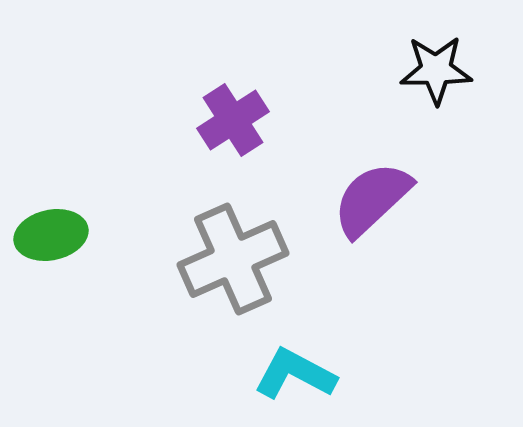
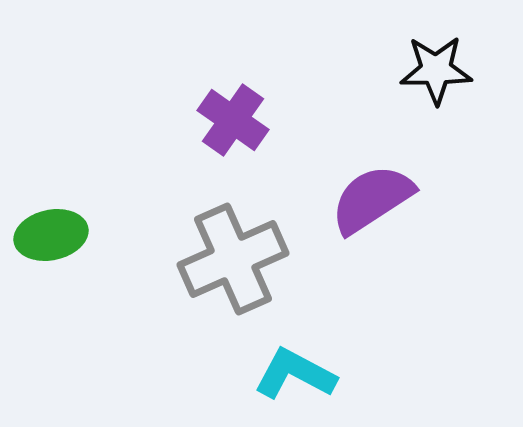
purple cross: rotated 22 degrees counterclockwise
purple semicircle: rotated 10 degrees clockwise
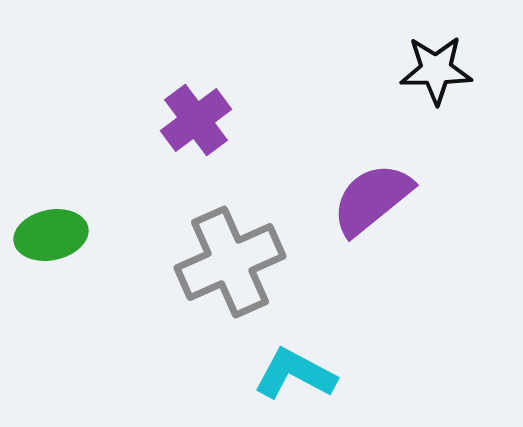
purple cross: moved 37 px left; rotated 18 degrees clockwise
purple semicircle: rotated 6 degrees counterclockwise
gray cross: moved 3 px left, 3 px down
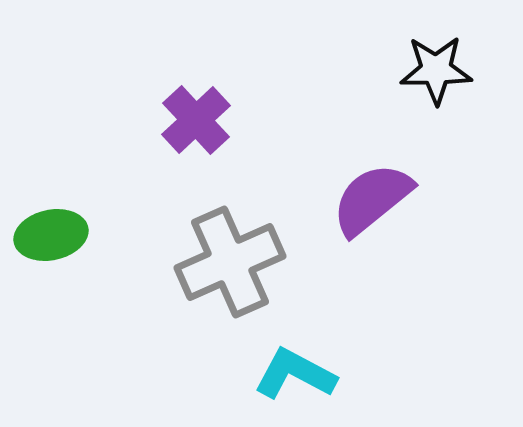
purple cross: rotated 6 degrees counterclockwise
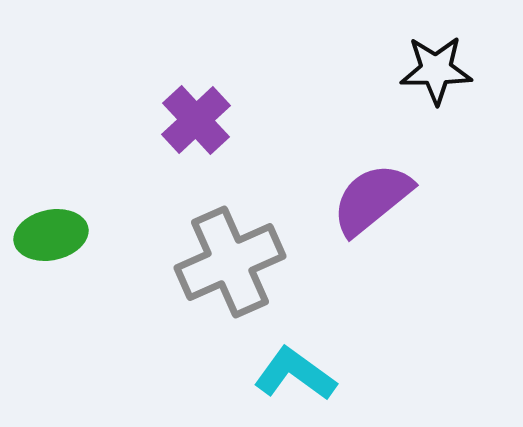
cyan L-shape: rotated 8 degrees clockwise
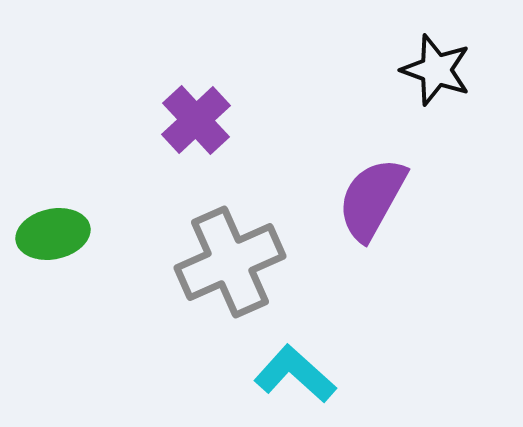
black star: rotated 20 degrees clockwise
purple semicircle: rotated 22 degrees counterclockwise
green ellipse: moved 2 px right, 1 px up
cyan L-shape: rotated 6 degrees clockwise
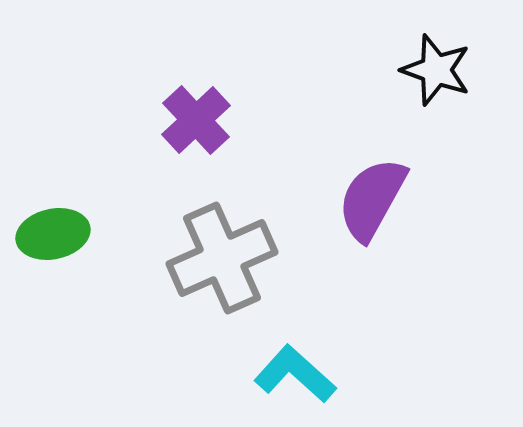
gray cross: moved 8 px left, 4 px up
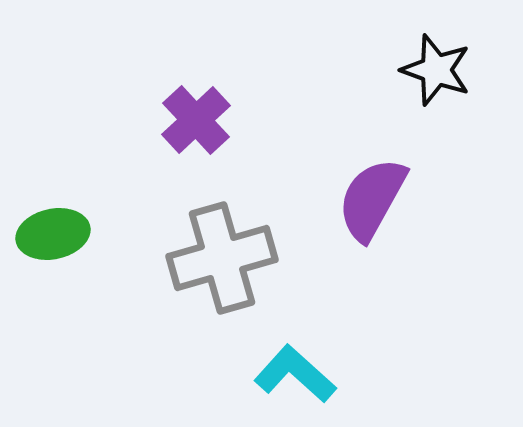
gray cross: rotated 8 degrees clockwise
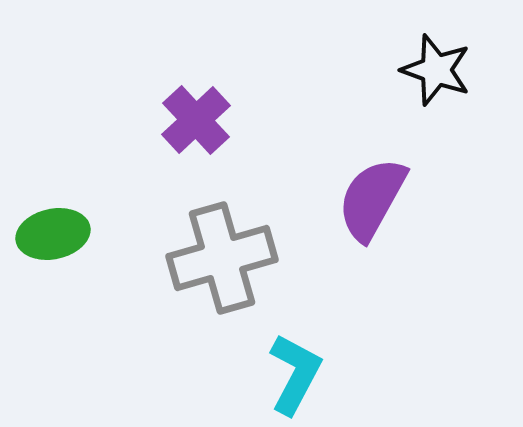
cyan L-shape: rotated 76 degrees clockwise
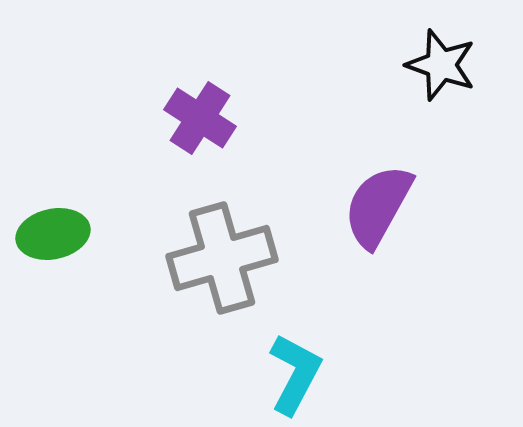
black star: moved 5 px right, 5 px up
purple cross: moved 4 px right, 2 px up; rotated 14 degrees counterclockwise
purple semicircle: moved 6 px right, 7 px down
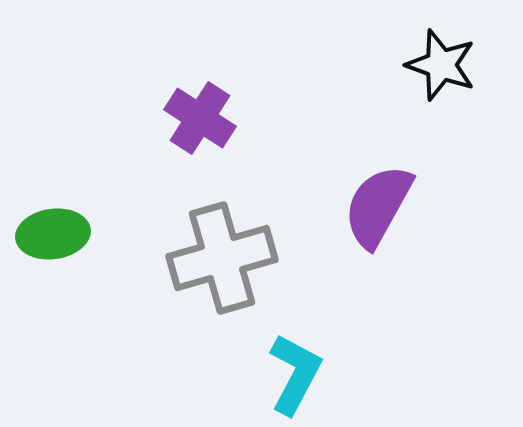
green ellipse: rotated 4 degrees clockwise
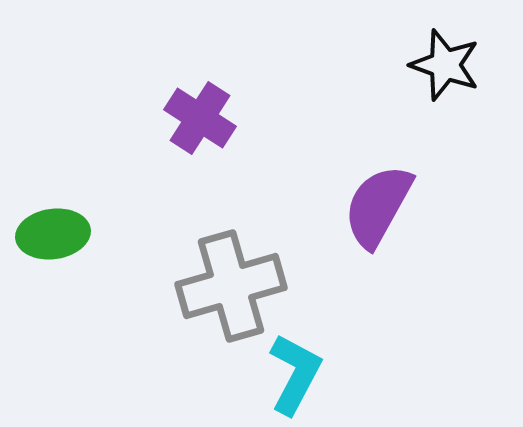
black star: moved 4 px right
gray cross: moved 9 px right, 28 px down
